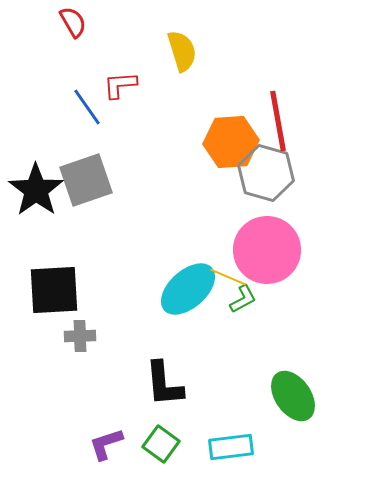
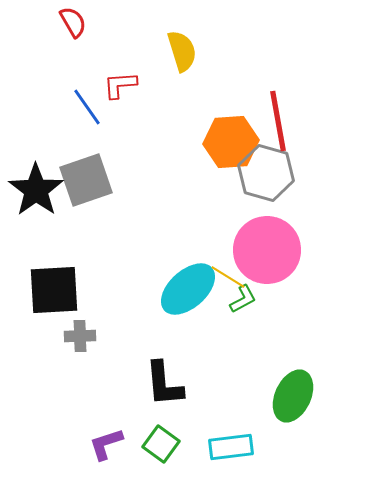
yellow line: rotated 9 degrees clockwise
green ellipse: rotated 60 degrees clockwise
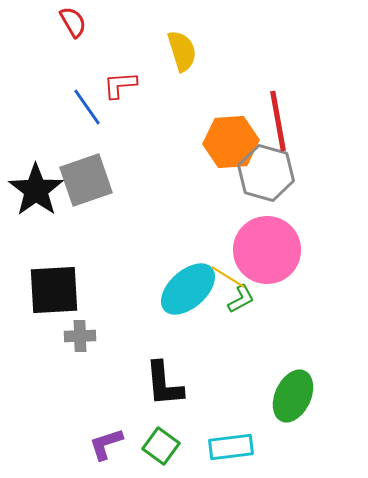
green L-shape: moved 2 px left
green square: moved 2 px down
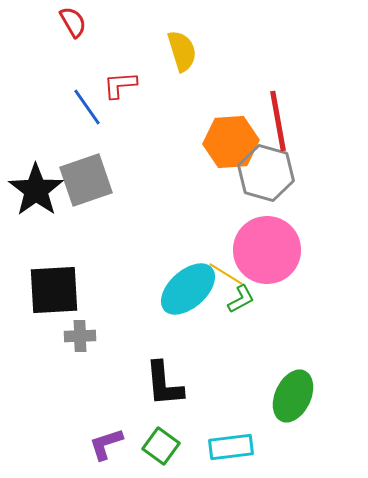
yellow line: moved 2 px left, 3 px up
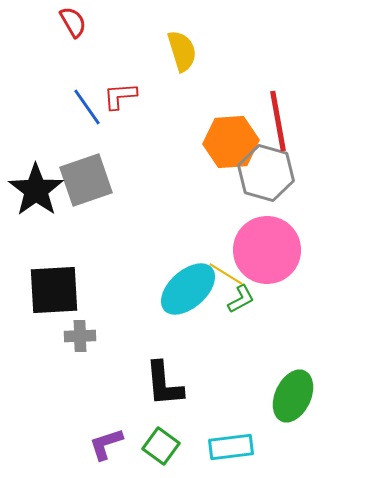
red L-shape: moved 11 px down
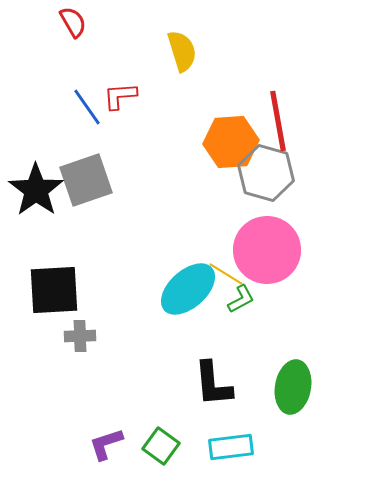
black L-shape: moved 49 px right
green ellipse: moved 9 px up; rotated 15 degrees counterclockwise
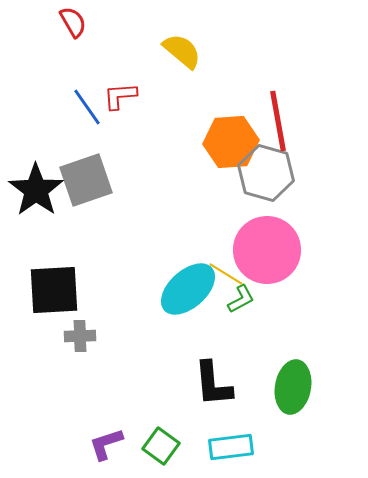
yellow semicircle: rotated 33 degrees counterclockwise
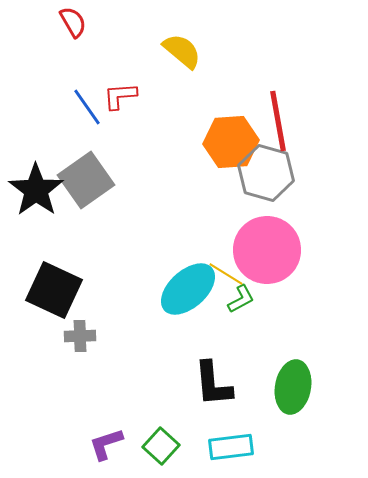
gray square: rotated 16 degrees counterclockwise
black square: rotated 28 degrees clockwise
green square: rotated 6 degrees clockwise
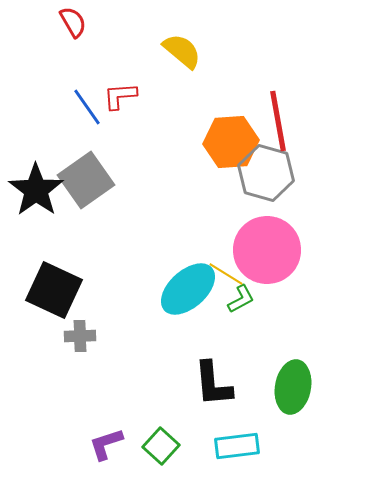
cyan rectangle: moved 6 px right, 1 px up
